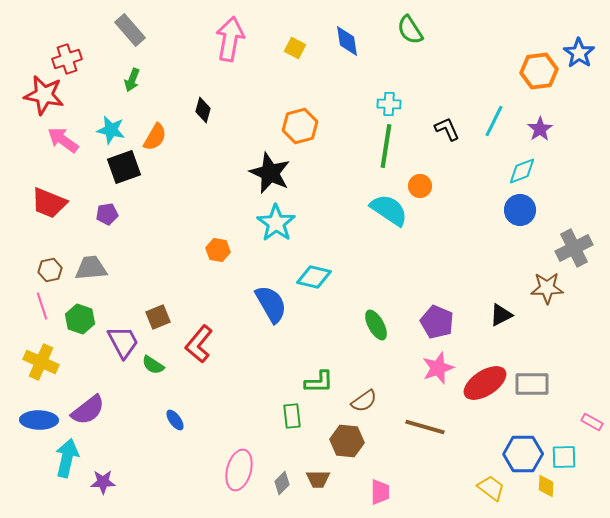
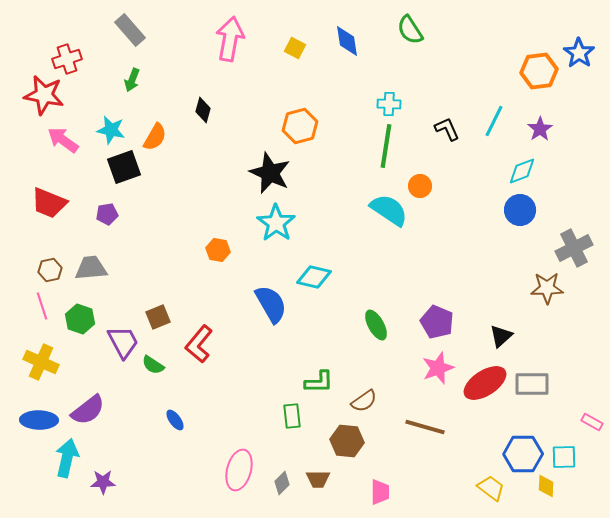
black triangle at (501, 315): moved 21 px down; rotated 15 degrees counterclockwise
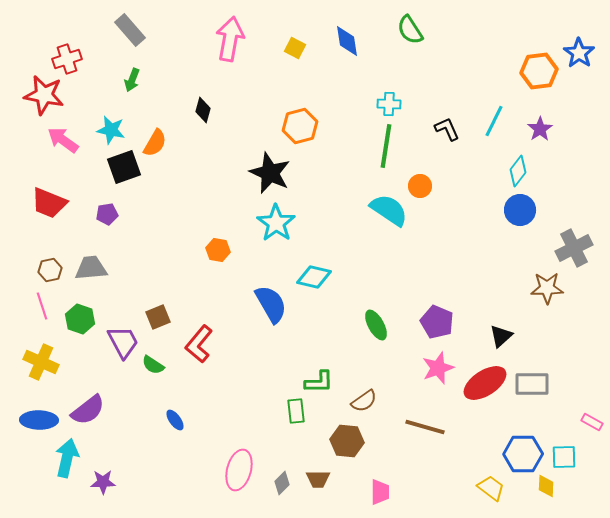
orange semicircle at (155, 137): moved 6 px down
cyan diamond at (522, 171): moved 4 px left; rotated 32 degrees counterclockwise
green rectangle at (292, 416): moved 4 px right, 5 px up
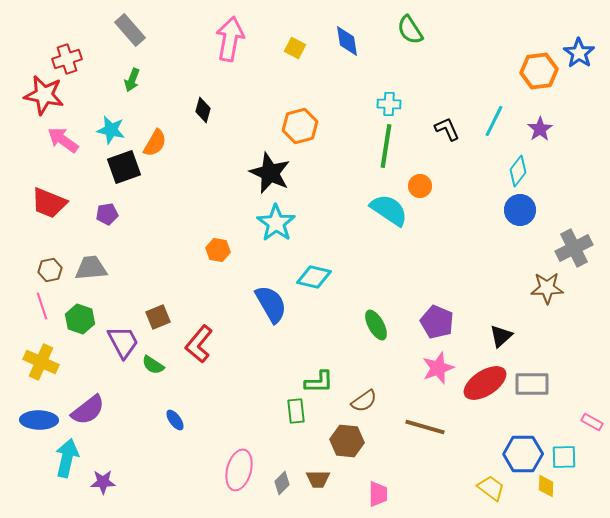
pink trapezoid at (380, 492): moved 2 px left, 2 px down
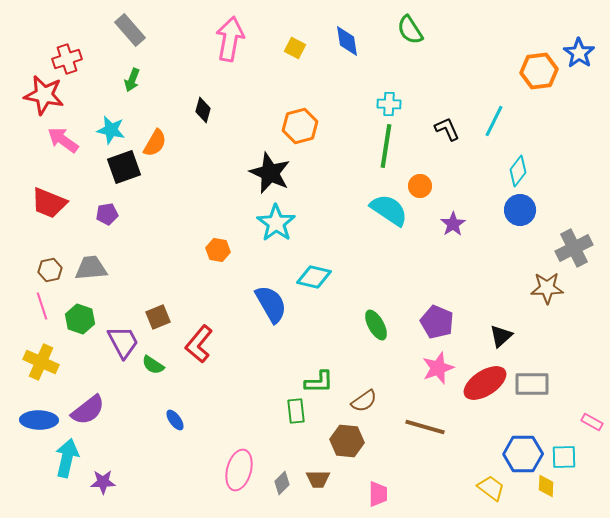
purple star at (540, 129): moved 87 px left, 95 px down
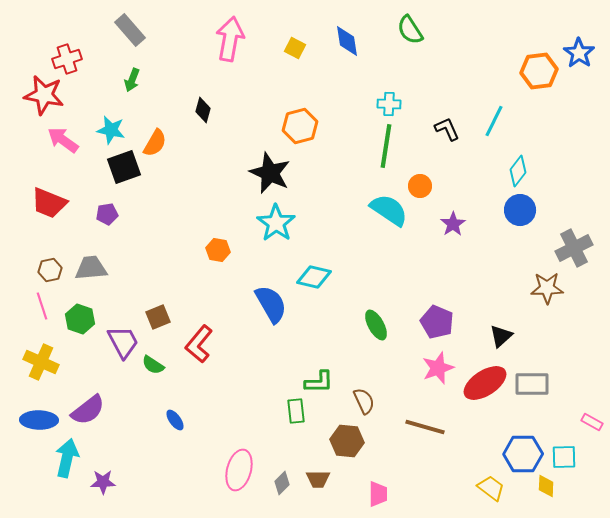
brown semicircle at (364, 401): rotated 80 degrees counterclockwise
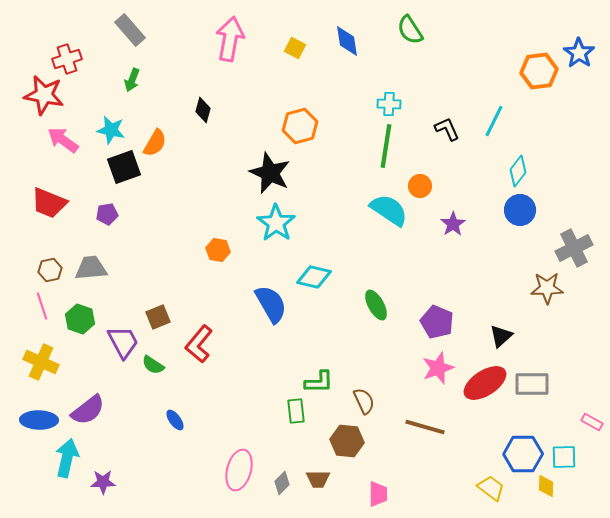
green ellipse at (376, 325): moved 20 px up
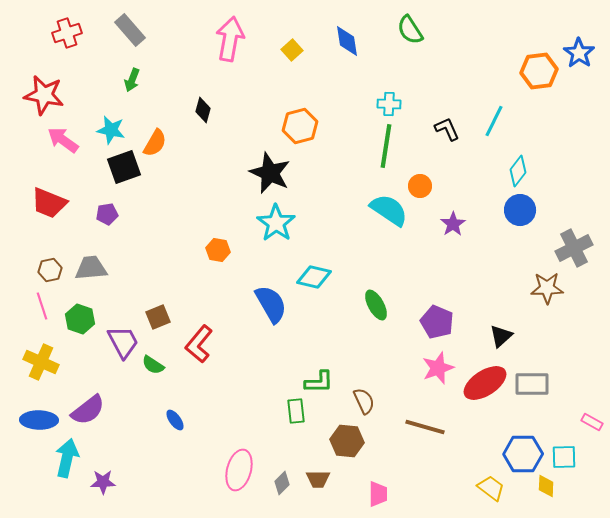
yellow square at (295, 48): moved 3 px left, 2 px down; rotated 20 degrees clockwise
red cross at (67, 59): moved 26 px up
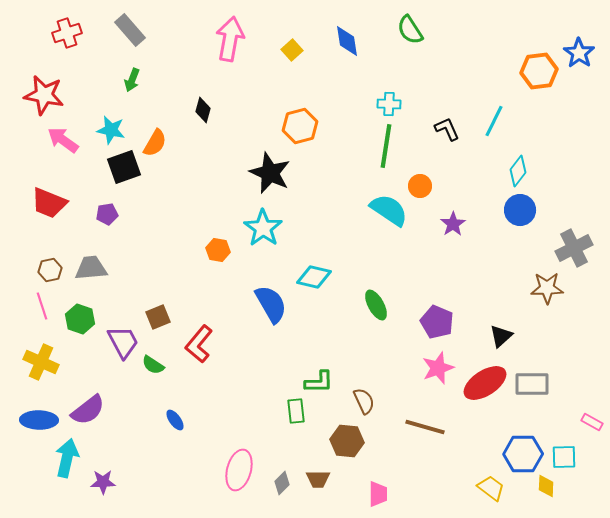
cyan star at (276, 223): moved 13 px left, 5 px down
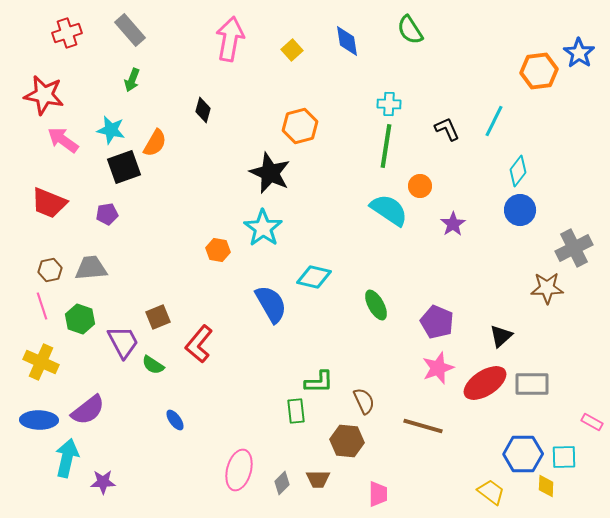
brown line at (425, 427): moved 2 px left, 1 px up
yellow trapezoid at (491, 488): moved 4 px down
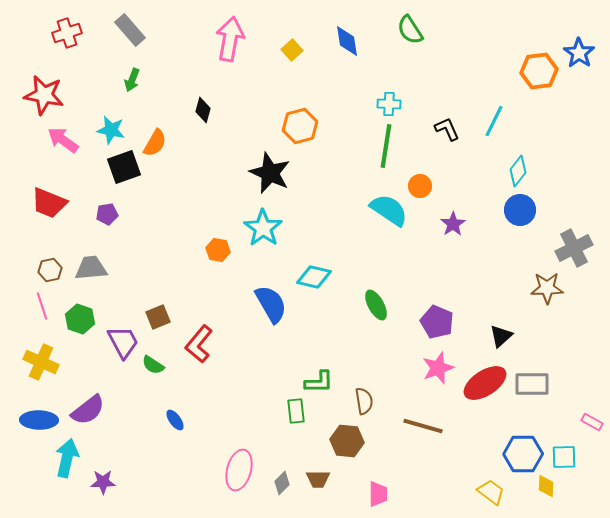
brown semicircle at (364, 401): rotated 16 degrees clockwise
